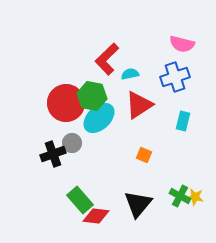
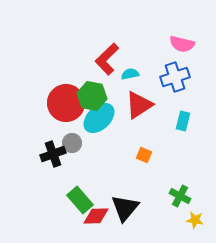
yellow star: moved 23 px down
black triangle: moved 13 px left, 4 px down
red diamond: rotated 8 degrees counterclockwise
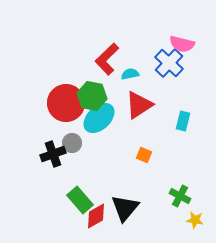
blue cross: moved 6 px left, 14 px up; rotated 28 degrees counterclockwise
red diamond: rotated 28 degrees counterclockwise
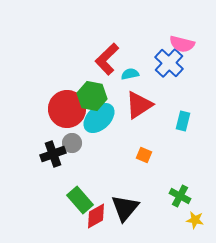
red circle: moved 1 px right, 6 px down
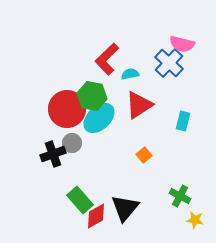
orange square: rotated 28 degrees clockwise
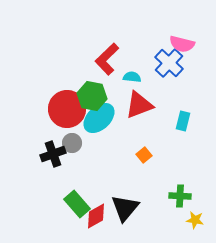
cyan semicircle: moved 2 px right, 3 px down; rotated 18 degrees clockwise
red triangle: rotated 12 degrees clockwise
green cross: rotated 25 degrees counterclockwise
green rectangle: moved 3 px left, 4 px down
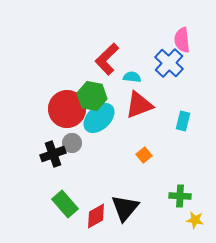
pink semicircle: moved 4 px up; rotated 70 degrees clockwise
green rectangle: moved 12 px left
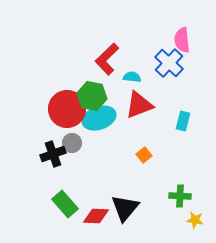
cyan ellipse: rotated 24 degrees clockwise
red diamond: rotated 32 degrees clockwise
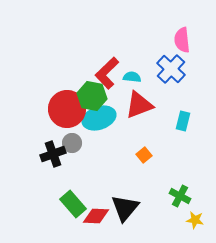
red L-shape: moved 14 px down
blue cross: moved 2 px right, 6 px down
green cross: rotated 25 degrees clockwise
green rectangle: moved 8 px right
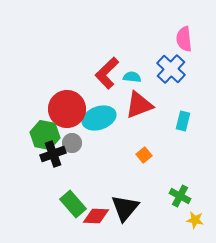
pink semicircle: moved 2 px right, 1 px up
green hexagon: moved 47 px left, 39 px down
